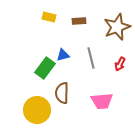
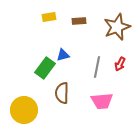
yellow rectangle: rotated 24 degrees counterclockwise
gray line: moved 6 px right, 9 px down; rotated 25 degrees clockwise
yellow circle: moved 13 px left
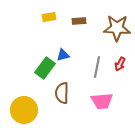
brown star: moved 1 px down; rotated 24 degrees clockwise
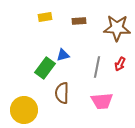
yellow rectangle: moved 4 px left
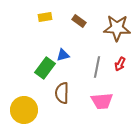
brown rectangle: rotated 40 degrees clockwise
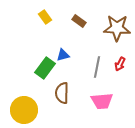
yellow rectangle: rotated 64 degrees clockwise
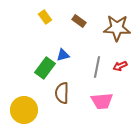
red arrow: moved 2 px down; rotated 40 degrees clockwise
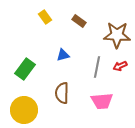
brown star: moved 7 px down
green rectangle: moved 20 px left, 1 px down
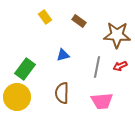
yellow circle: moved 7 px left, 13 px up
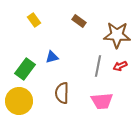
yellow rectangle: moved 11 px left, 3 px down
blue triangle: moved 11 px left, 2 px down
gray line: moved 1 px right, 1 px up
yellow circle: moved 2 px right, 4 px down
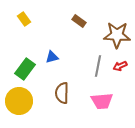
yellow rectangle: moved 10 px left, 1 px up
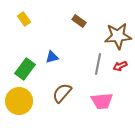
brown star: moved 1 px right, 1 px down; rotated 8 degrees counterclockwise
gray line: moved 2 px up
brown semicircle: rotated 40 degrees clockwise
